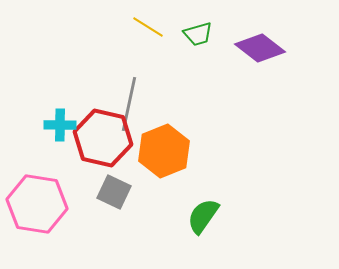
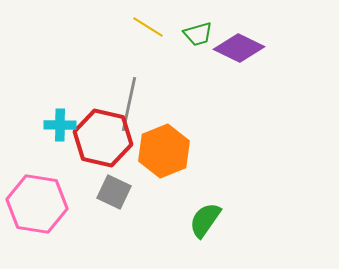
purple diamond: moved 21 px left; rotated 12 degrees counterclockwise
green semicircle: moved 2 px right, 4 px down
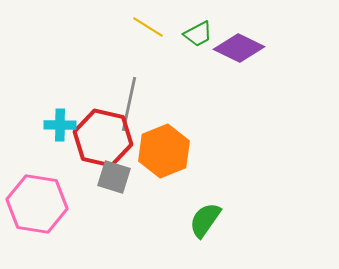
green trapezoid: rotated 12 degrees counterclockwise
gray square: moved 15 px up; rotated 8 degrees counterclockwise
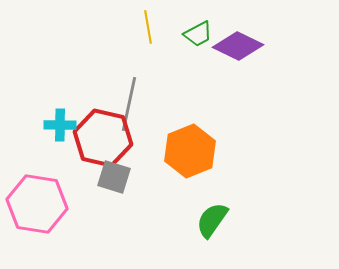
yellow line: rotated 48 degrees clockwise
purple diamond: moved 1 px left, 2 px up
orange hexagon: moved 26 px right
green semicircle: moved 7 px right
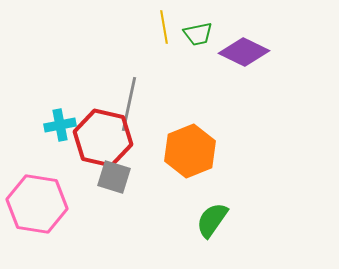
yellow line: moved 16 px right
green trapezoid: rotated 16 degrees clockwise
purple diamond: moved 6 px right, 6 px down
cyan cross: rotated 12 degrees counterclockwise
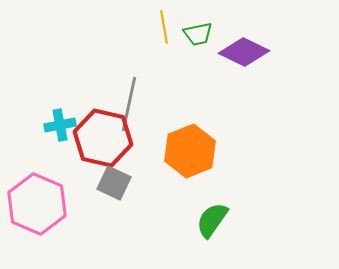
gray square: moved 6 px down; rotated 8 degrees clockwise
pink hexagon: rotated 14 degrees clockwise
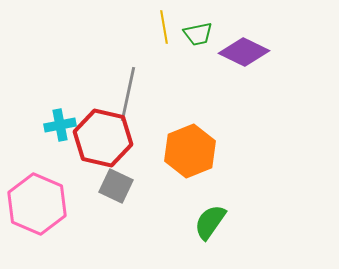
gray line: moved 1 px left, 10 px up
gray square: moved 2 px right, 3 px down
green semicircle: moved 2 px left, 2 px down
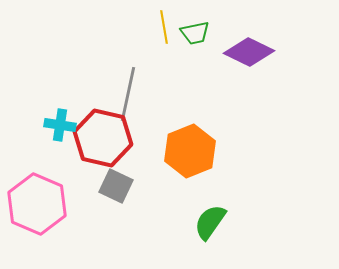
green trapezoid: moved 3 px left, 1 px up
purple diamond: moved 5 px right
cyan cross: rotated 20 degrees clockwise
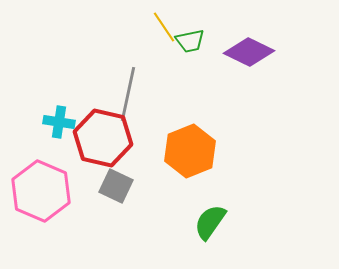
yellow line: rotated 24 degrees counterclockwise
green trapezoid: moved 5 px left, 8 px down
cyan cross: moved 1 px left, 3 px up
pink hexagon: moved 4 px right, 13 px up
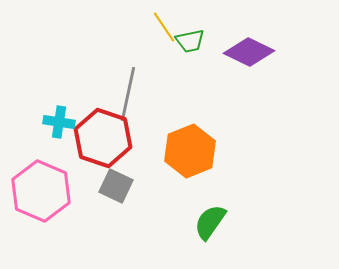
red hexagon: rotated 6 degrees clockwise
